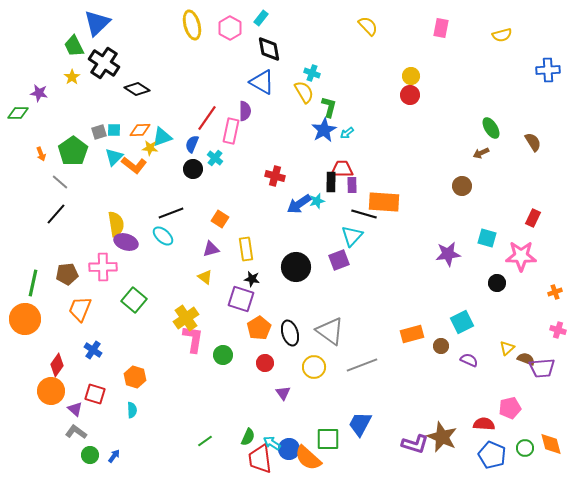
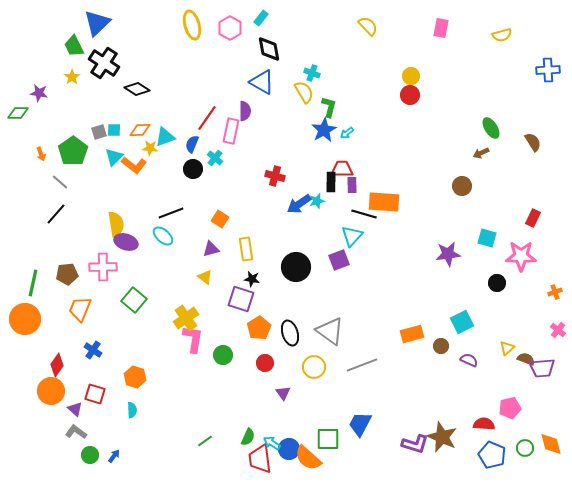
cyan triangle at (162, 137): moved 3 px right
pink cross at (558, 330): rotated 21 degrees clockwise
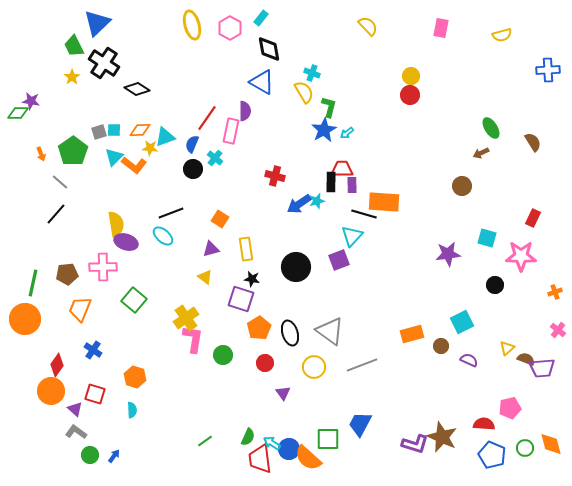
purple star at (39, 93): moved 8 px left, 8 px down
black circle at (497, 283): moved 2 px left, 2 px down
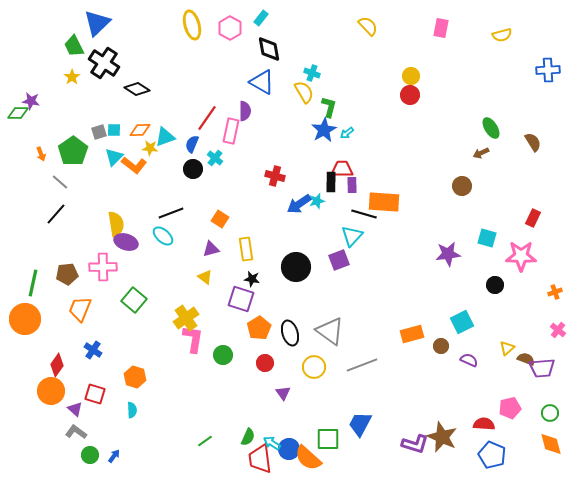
green circle at (525, 448): moved 25 px right, 35 px up
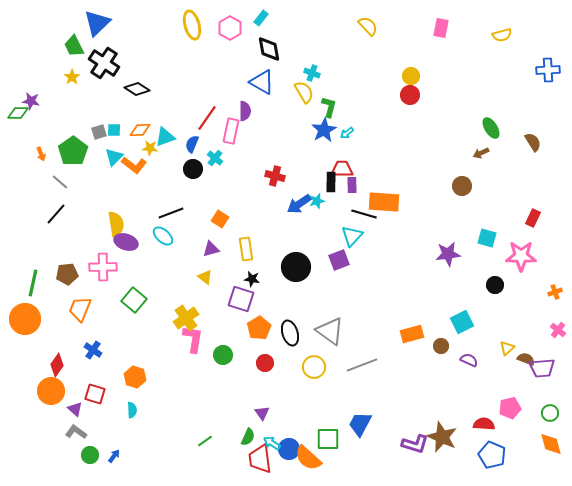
purple triangle at (283, 393): moved 21 px left, 20 px down
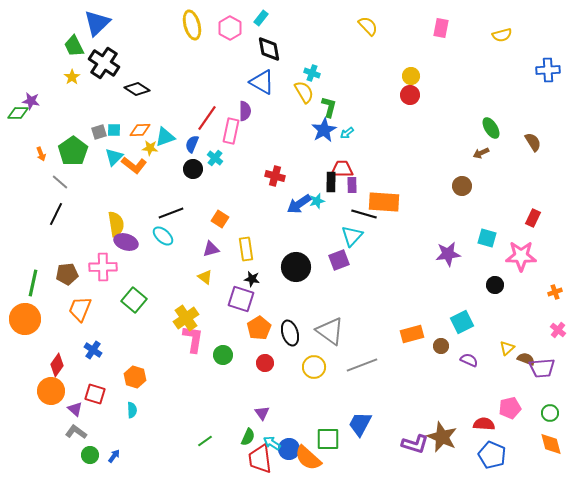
black line at (56, 214): rotated 15 degrees counterclockwise
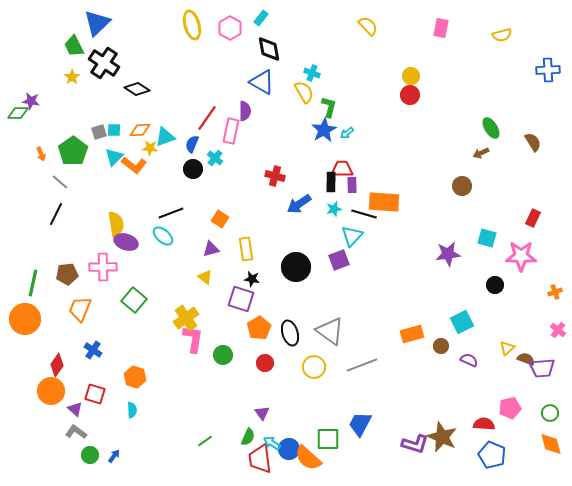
cyan star at (317, 201): moved 17 px right, 8 px down
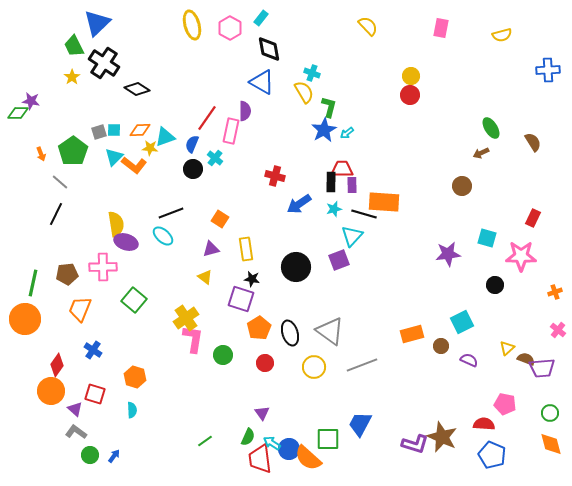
pink pentagon at (510, 408): moved 5 px left, 4 px up; rotated 25 degrees clockwise
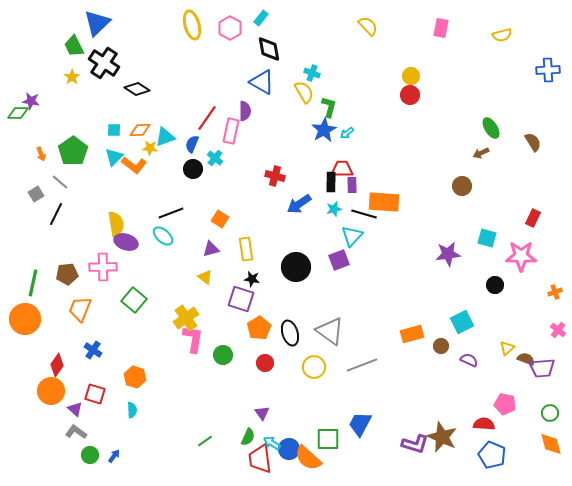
gray square at (99, 132): moved 63 px left, 62 px down; rotated 14 degrees counterclockwise
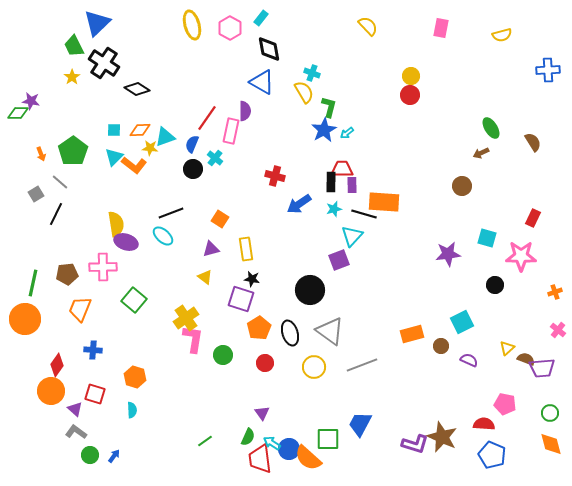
black circle at (296, 267): moved 14 px right, 23 px down
blue cross at (93, 350): rotated 30 degrees counterclockwise
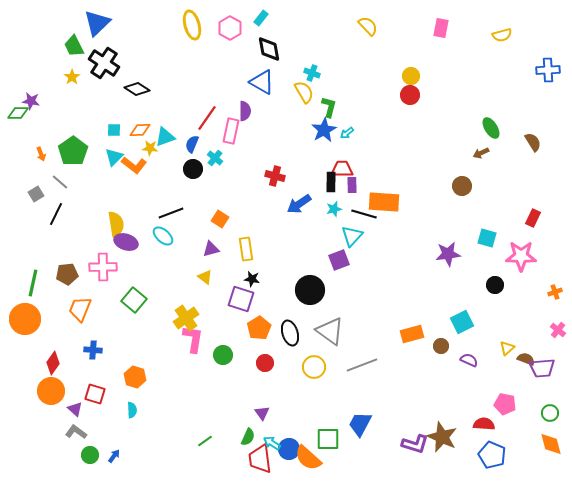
red diamond at (57, 365): moved 4 px left, 2 px up
